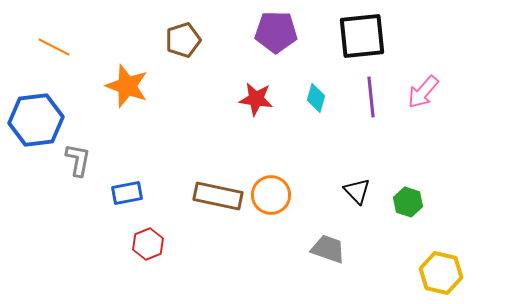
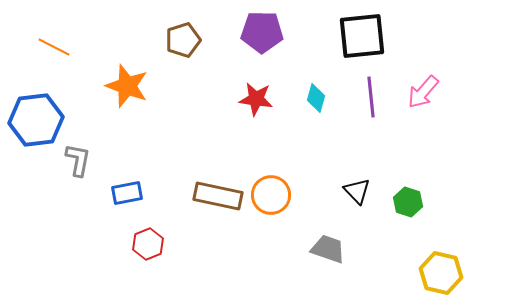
purple pentagon: moved 14 px left
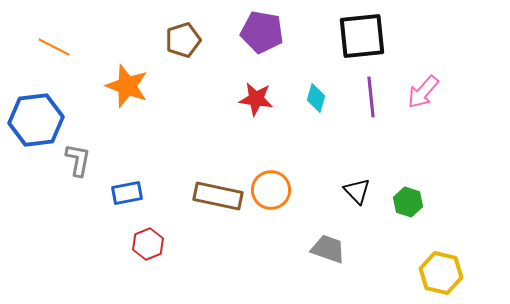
purple pentagon: rotated 9 degrees clockwise
orange circle: moved 5 px up
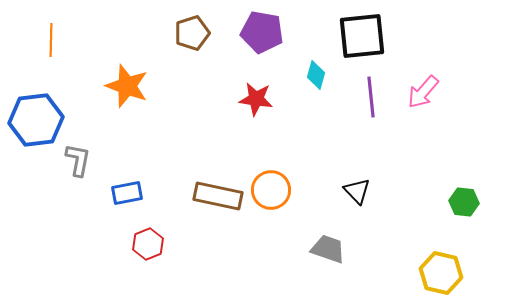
brown pentagon: moved 9 px right, 7 px up
orange line: moved 3 px left, 7 px up; rotated 64 degrees clockwise
cyan diamond: moved 23 px up
green hexagon: moved 56 px right; rotated 12 degrees counterclockwise
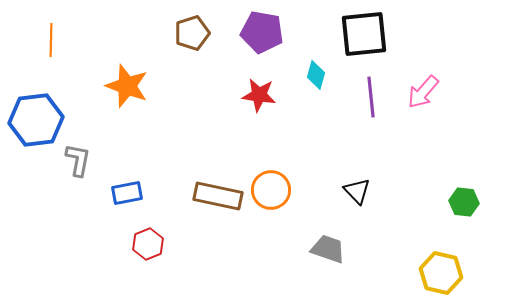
black square: moved 2 px right, 2 px up
red star: moved 3 px right, 4 px up
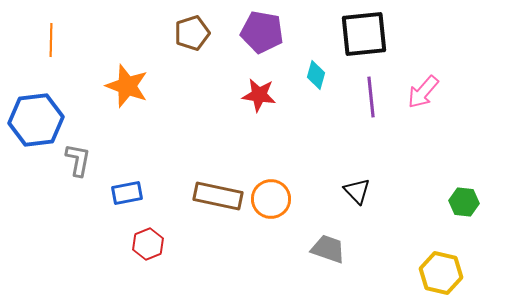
orange circle: moved 9 px down
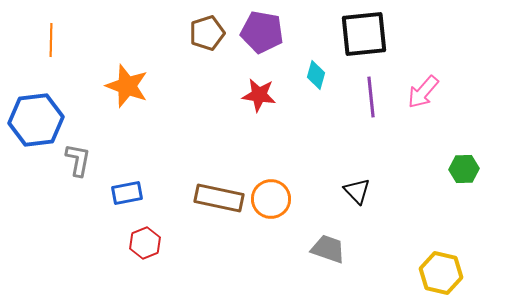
brown pentagon: moved 15 px right
brown rectangle: moved 1 px right, 2 px down
green hexagon: moved 33 px up; rotated 8 degrees counterclockwise
red hexagon: moved 3 px left, 1 px up
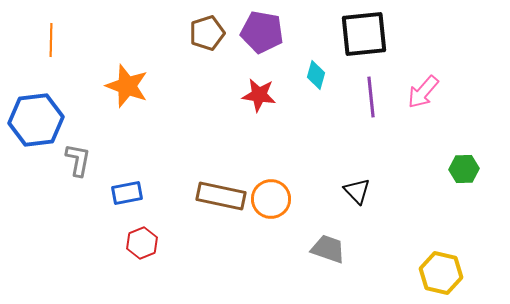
brown rectangle: moved 2 px right, 2 px up
red hexagon: moved 3 px left
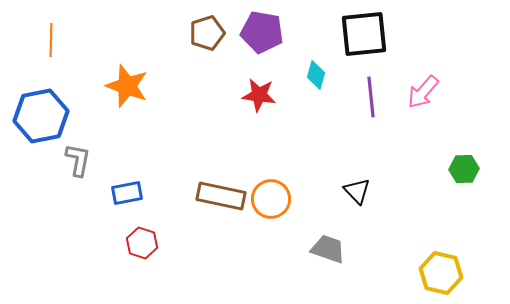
blue hexagon: moved 5 px right, 4 px up; rotated 4 degrees counterclockwise
red hexagon: rotated 20 degrees counterclockwise
